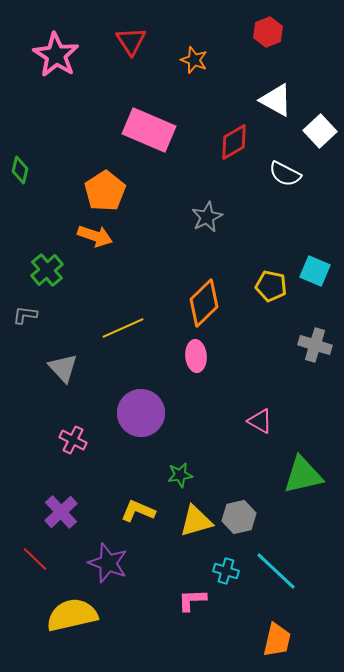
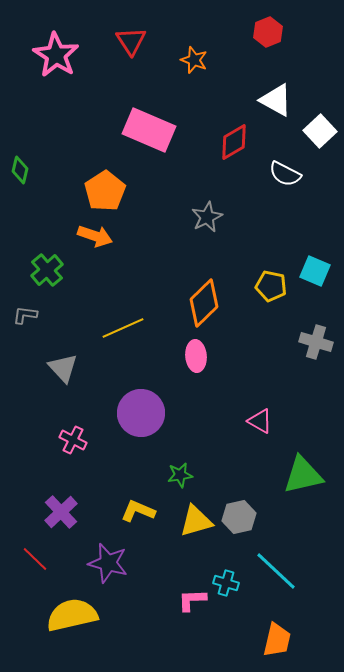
gray cross: moved 1 px right, 3 px up
purple star: rotated 6 degrees counterclockwise
cyan cross: moved 12 px down
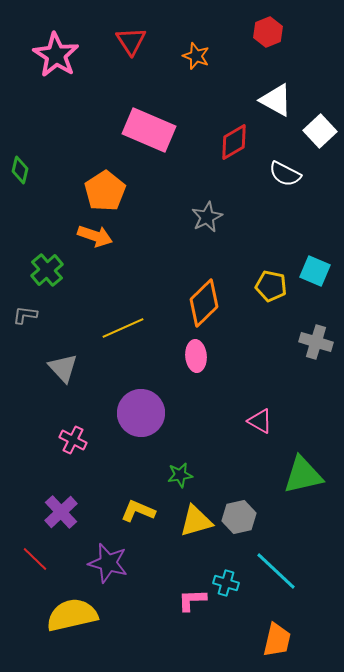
orange star: moved 2 px right, 4 px up
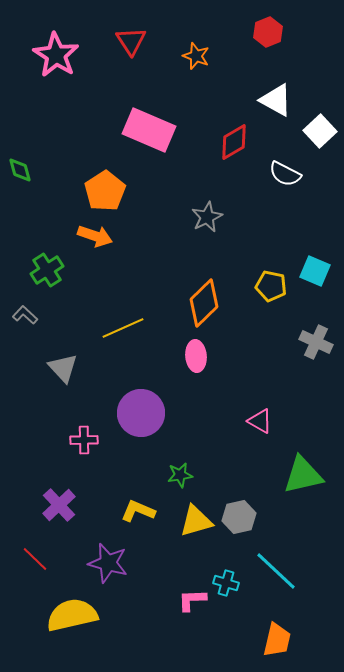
green diamond: rotated 28 degrees counterclockwise
green cross: rotated 8 degrees clockwise
gray L-shape: rotated 35 degrees clockwise
gray cross: rotated 8 degrees clockwise
pink cross: moved 11 px right; rotated 28 degrees counterclockwise
purple cross: moved 2 px left, 7 px up
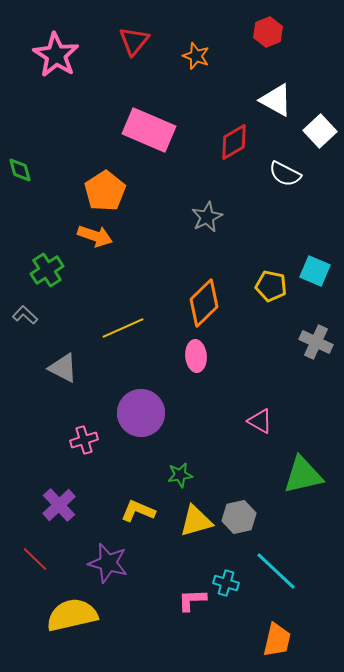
red triangle: moved 3 px right; rotated 12 degrees clockwise
gray triangle: rotated 20 degrees counterclockwise
pink cross: rotated 16 degrees counterclockwise
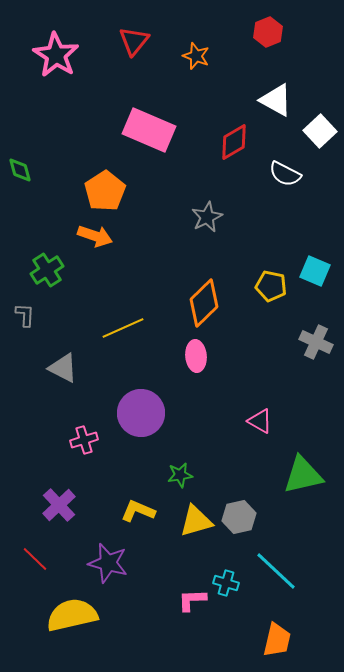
gray L-shape: rotated 50 degrees clockwise
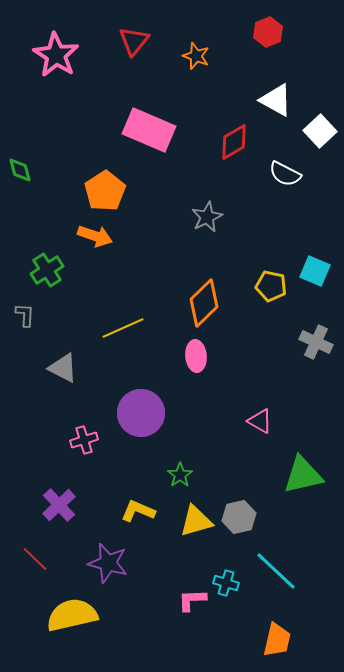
green star: rotated 25 degrees counterclockwise
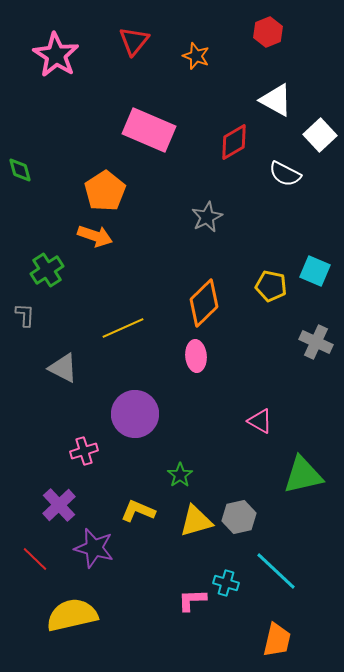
white square: moved 4 px down
purple circle: moved 6 px left, 1 px down
pink cross: moved 11 px down
purple star: moved 14 px left, 15 px up
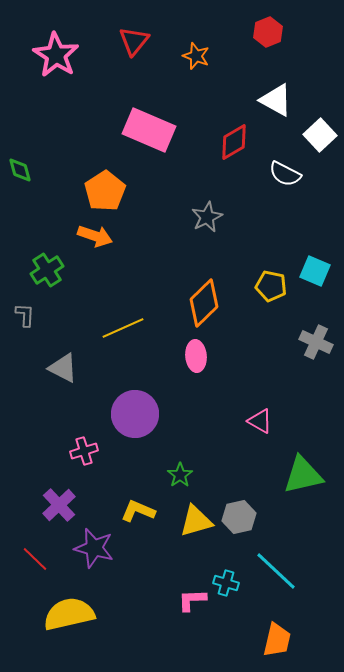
yellow semicircle: moved 3 px left, 1 px up
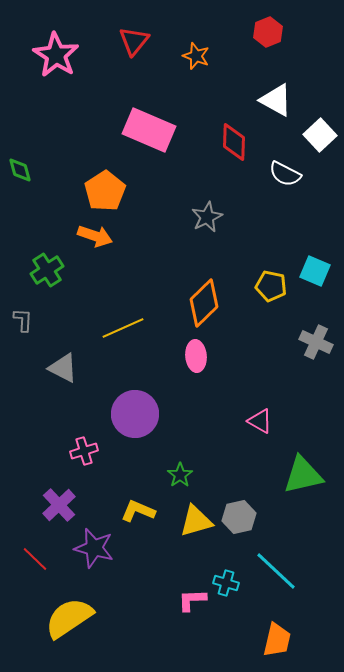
red diamond: rotated 57 degrees counterclockwise
gray L-shape: moved 2 px left, 5 px down
yellow semicircle: moved 4 px down; rotated 21 degrees counterclockwise
